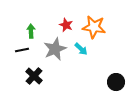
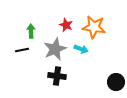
cyan arrow: rotated 24 degrees counterclockwise
black cross: moved 23 px right; rotated 36 degrees counterclockwise
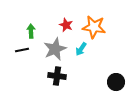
cyan arrow: rotated 104 degrees clockwise
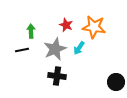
cyan arrow: moved 2 px left, 1 px up
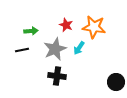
green arrow: rotated 88 degrees clockwise
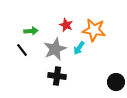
orange star: moved 3 px down
black line: rotated 64 degrees clockwise
